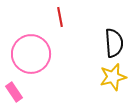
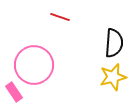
red line: rotated 60 degrees counterclockwise
black semicircle: rotated 8 degrees clockwise
pink circle: moved 3 px right, 11 px down
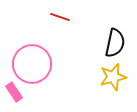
black semicircle: moved 1 px right; rotated 8 degrees clockwise
pink circle: moved 2 px left, 1 px up
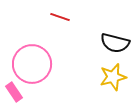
black semicircle: rotated 92 degrees clockwise
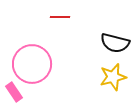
red line: rotated 18 degrees counterclockwise
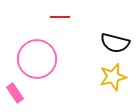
pink circle: moved 5 px right, 5 px up
pink rectangle: moved 1 px right, 1 px down
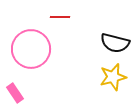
pink circle: moved 6 px left, 10 px up
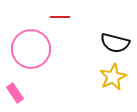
yellow star: rotated 12 degrees counterclockwise
